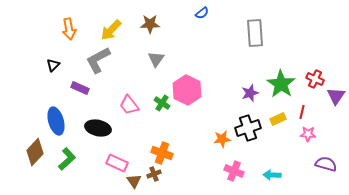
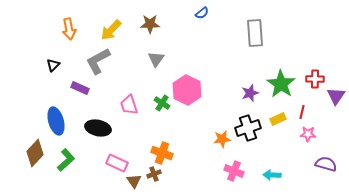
gray L-shape: moved 1 px down
red cross: rotated 24 degrees counterclockwise
pink trapezoid: rotated 20 degrees clockwise
brown diamond: moved 1 px down
green L-shape: moved 1 px left, 1 px down
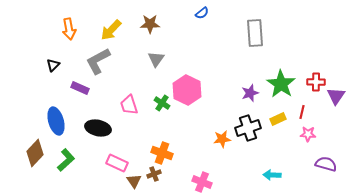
red cross: moved 1 px right, 3 px down
pink cross: moved 32 px left, 11 px down
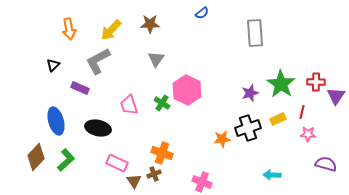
brown diamond: moved 1 px right, 4 px down
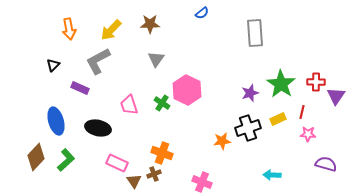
orange star: moved 2 px down
